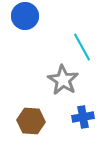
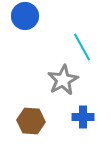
gray star: rotated 12 degrees clockwise
blue cross: rotated 10 degrees clockwise
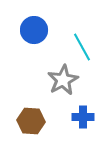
blue circle: moved 9 px right, 14 px down
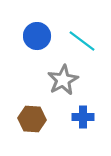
blue circle: moved 3 px right, 6 px down
cyan line: moved 6 px up; rotated 24 degrees counterclockwise
brown hexagon: moved 1 px right, 2 px up
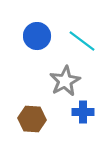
gray star: moved 2 px right, 1 px down
blue cross: moved 5 px up
